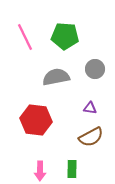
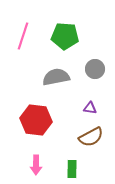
pink line: moved 2 px left, 1 px up; rotated 44 degrees clockwise
pink arrow: moved 4 px left, 6 px up
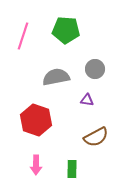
green pentagon: moved 1 px right, 6 px up
purple triangle: moved 3 px left, 8 px up
red hexagon: rotated 12 degrees clockwise
brown semicircle: moved 5 px right
